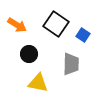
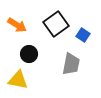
black square: rotated 20 degrees clockwise
gray trapezoid: rotated 10 degrees clockwise
yellow triangle: moved 20 px left, 3 px up
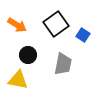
black circle: moved 1 px left, 1 px down
gray trapezoid: moved 8 px left
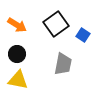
black circle: moved 11 px left, 1 px up
